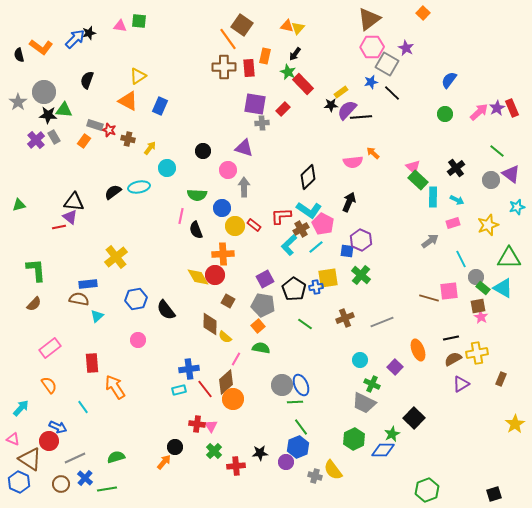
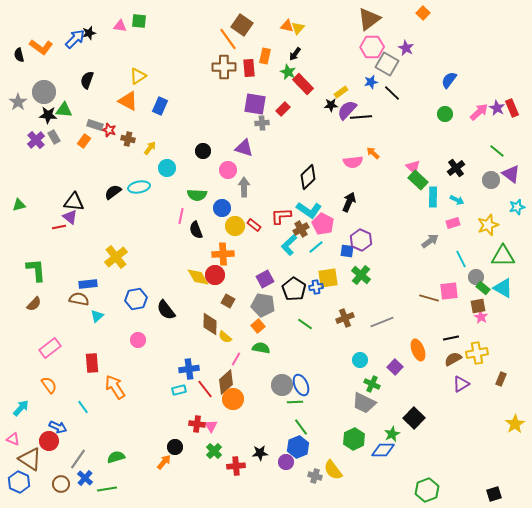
purple star at (497, 108): rotated 14 degrees counterclockwise
green triangle at (509, 258): moved 6 px left, 2 px up
gray line at (75, 458): moved 3 px right, 1 px down; rotated 30 degrees counterclockwise
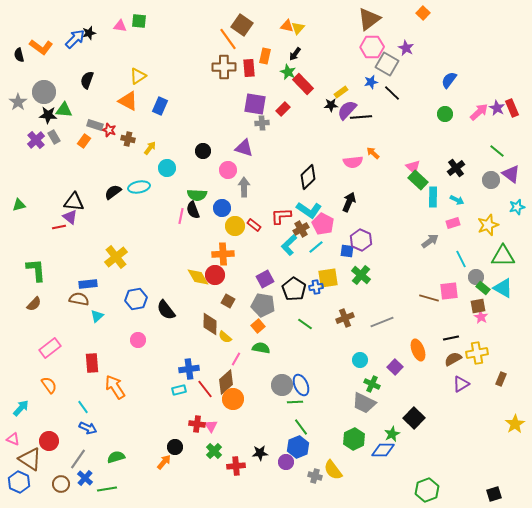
black semicircle at (196, 230): moved 3 px left, 20 px up
blue arrow at (58, 427): moved 30 px right, 1 px down
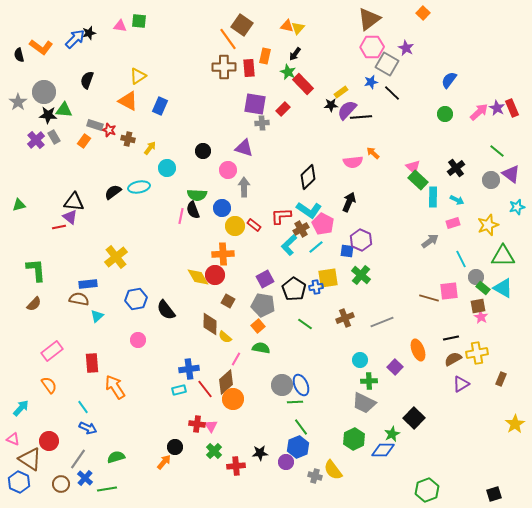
pink rectangle at (50, 348): moved 2 px right, 3 px down
green cross at (372, 384): moved 3 px left, 3 px up; rotated 28 degrees counterclockwise
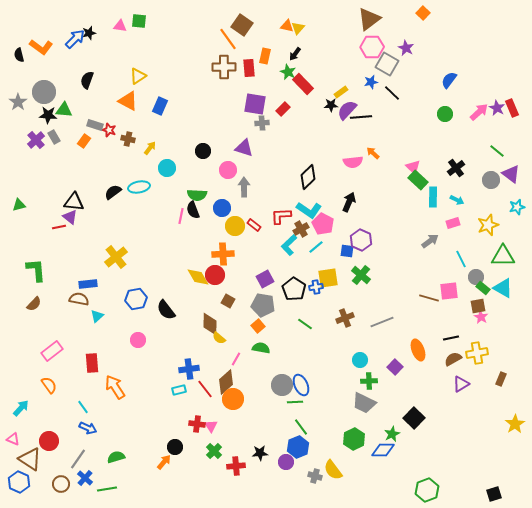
yellow semicircle at (225, 337): moved 6 px left, 1 px down
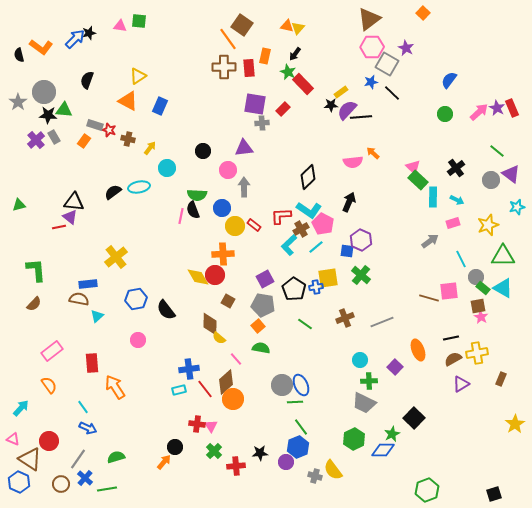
purple triangle at (244, 148): rotated 24 degrees counterclockwise
pink line at (236, 359): rotated 72 degrees counterclockwise
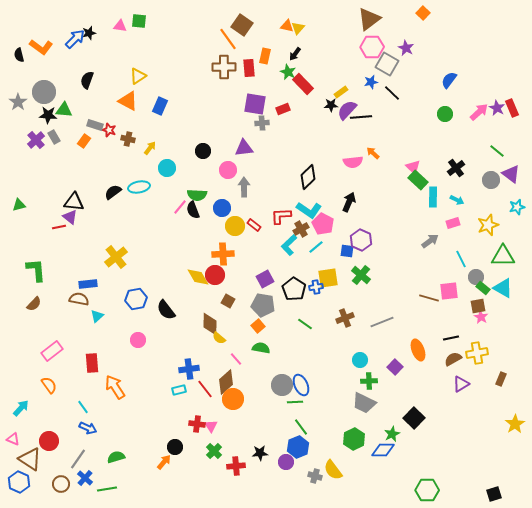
red rectangle at (283, 109): rotated 24 degrees clockwise
pink line at (181, 216): moved 1 px left, 9 px up; rotated 28 degrees clockwise
green hexagon at (427, 490): rotated 20 degrees clockwise
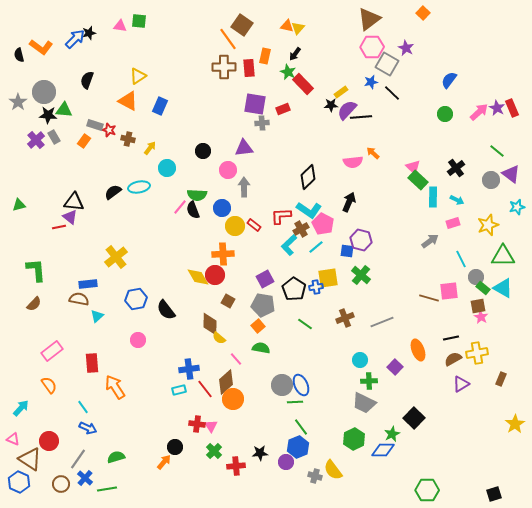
purple hexagon at (361, 240): rotated 10 degrees counterclockwise
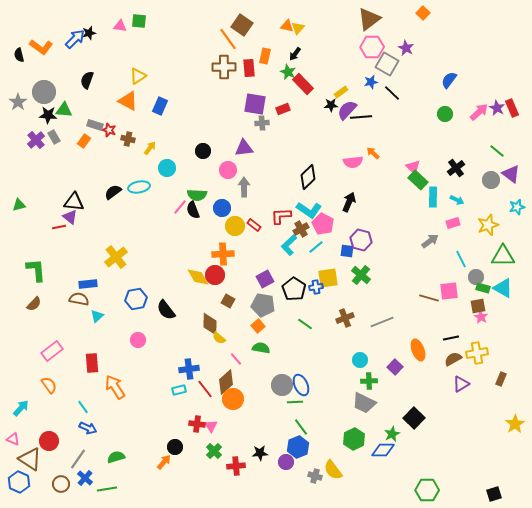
green rectangle at (483, 288): rotated 24 degrees counterclockwise
